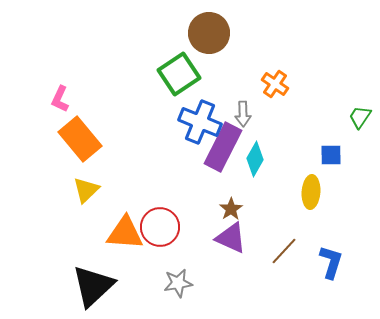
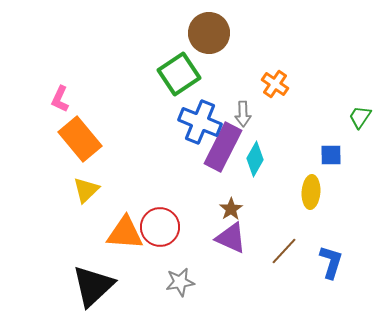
gray star: moved 2 px right, 1 px up
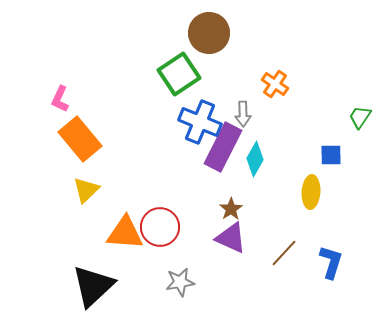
brown line: moved 2 px down
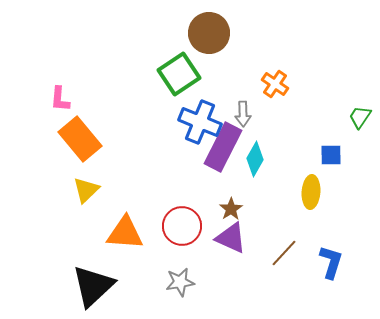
pink L-shape: rotated 20 degrees counterclockwise
red circle: moved 22 px right, 1 px up
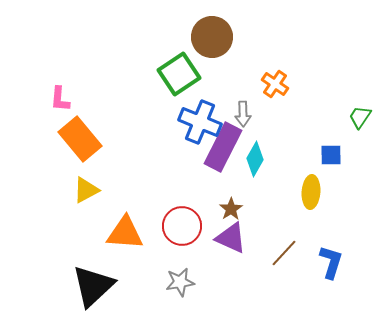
brown circle: moved 3 px right, 4 px down
yellow triangle: rotated 16 degrees clockwise
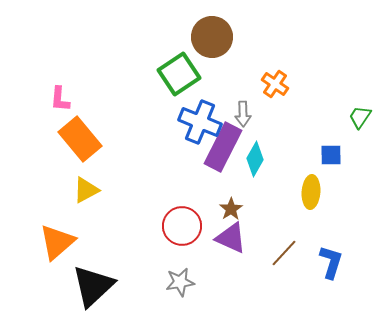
orange triangle: moved 68 px left, 9 px down; rotated 45 degrees counterclockwise
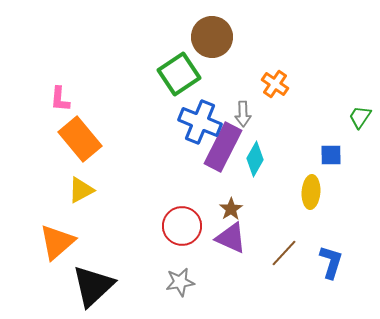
yellow triangle: moved 5 px left
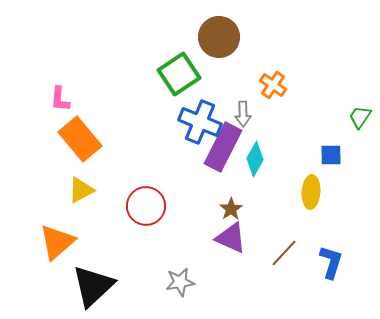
brown circle: moved 7 px right
orange cross: moved 2 px left, 1 px down
red circle: moved 36 px left, 20 px up
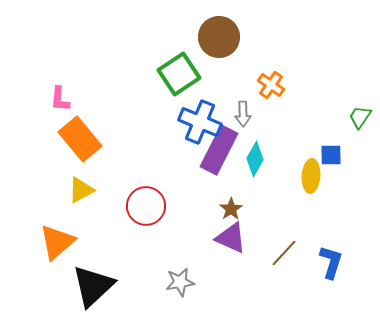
orange cross: moved 2 px left
purple rectangle: moved 4 px left, 3 px down
yellow ellipse: moved 16 px up
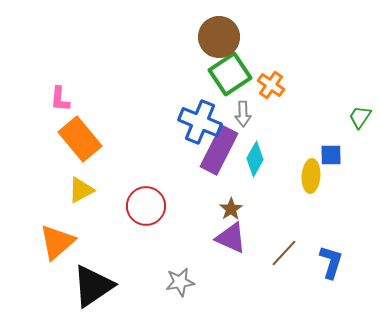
green square: moved 51 px right
black triangle: rotated 9 degrees clockwise
